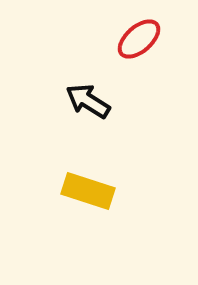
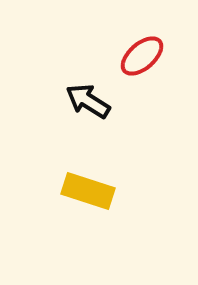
red ellipse: moved 3 px right, 17 px down
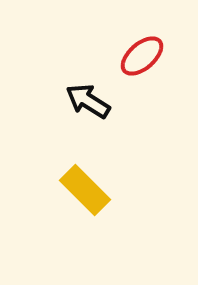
yellow rectangle: moved 3 px left, 1 px up; rotated 27 degrees clockwise
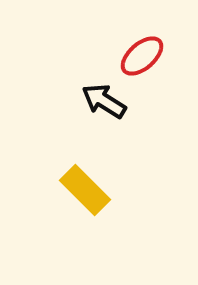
black arrow: moved 16 px right
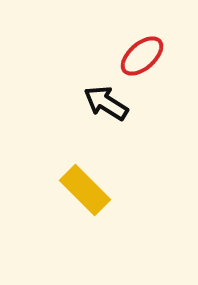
black arrow: moved 2 px right, 2 px down
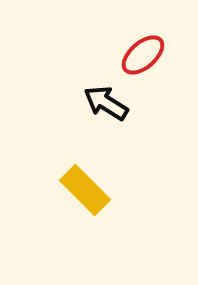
red ellipse: moved 1 px right, 1 px up
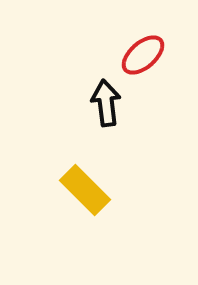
black arrow: rotated 51 degrees clockwise
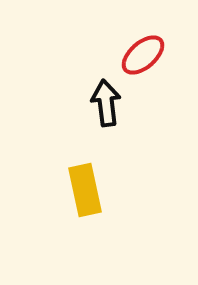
yellow rectangle: rotated 33 degrees clockwise
